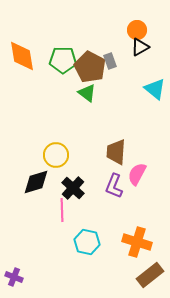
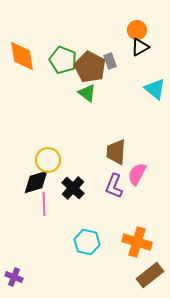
green pentagon: rotated 20 degrees clockwise
yellow circle: moved 8 px left, 5 px down
pink line: moved 18 px left, 6 px up
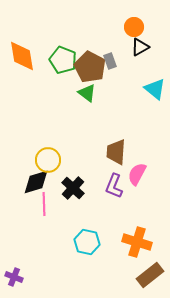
orange circle: moved 3 px left, 3 px up
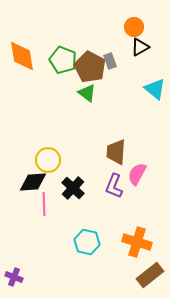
black diamond: moved 3 px left; rotated 12 degrees clockwise
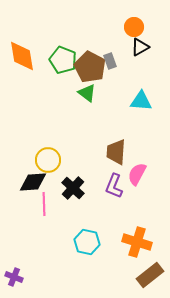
cyan triangle: moved 14 px left, 12 px down; rotated 35 degrees counterclockwise
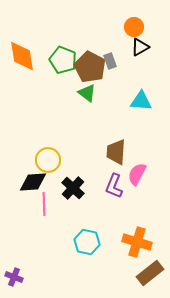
brown rectangle: moved 2 px up
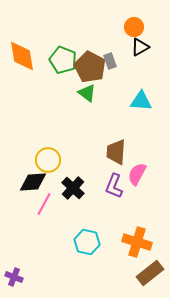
pink line: rotated 30 degrees clockwise
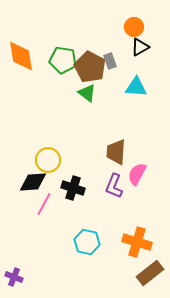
orange diamond: moved 1 px left
green pentagon: rotated 12 degrees counterclockwise
cyan triangle: moved 5 px left, 14 px up
black cross: rotated 25 degrees counterclockwise
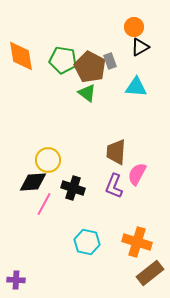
purple cross: moved 2 px right, 3 px down; rotated 18 degrees counterclockwise
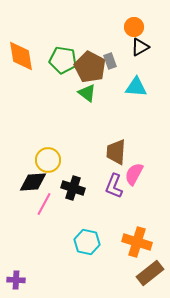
pink semicircle: moved 3 px left
